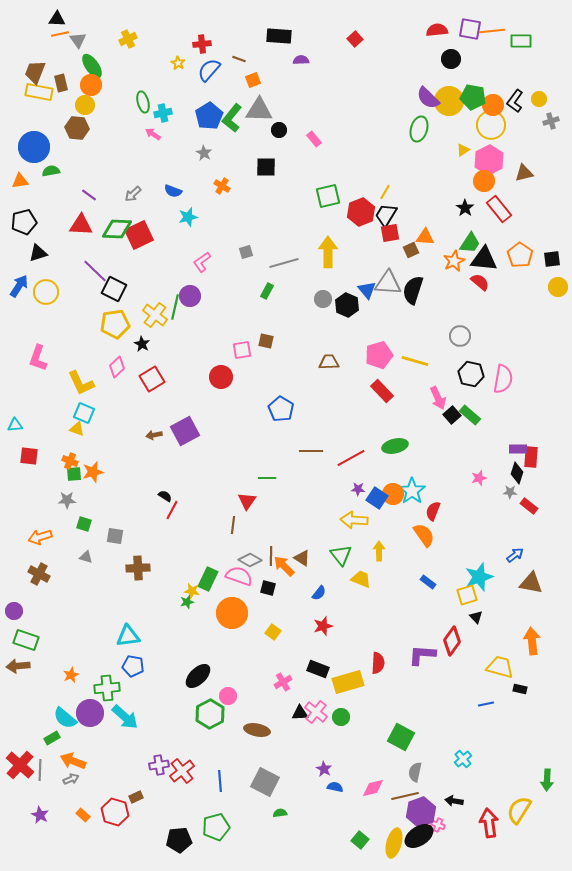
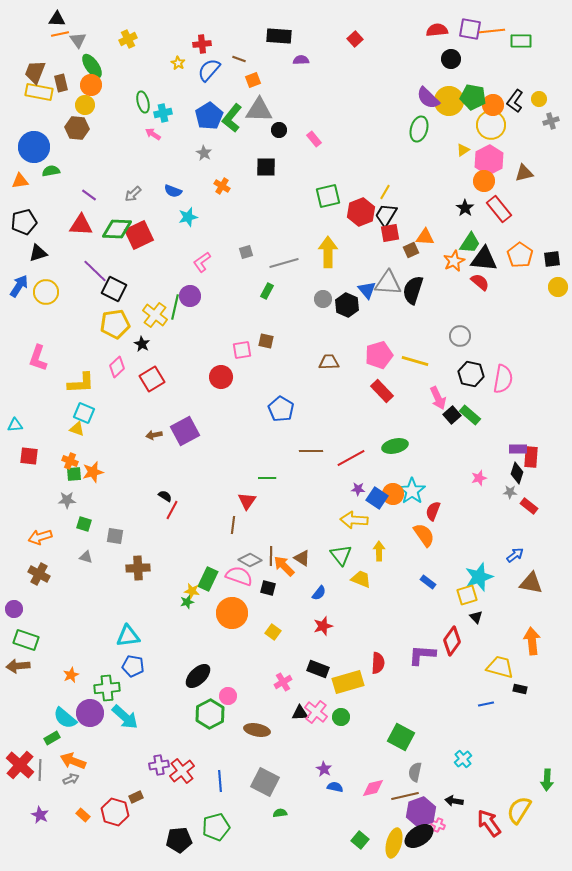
yellow L-shape at (81, 383): rotated 68 degrees counterclockwise
purple circle at (14, 611): moved 2 px up
red arrow at (489, 823): rotated 28 degrees counterclockwise
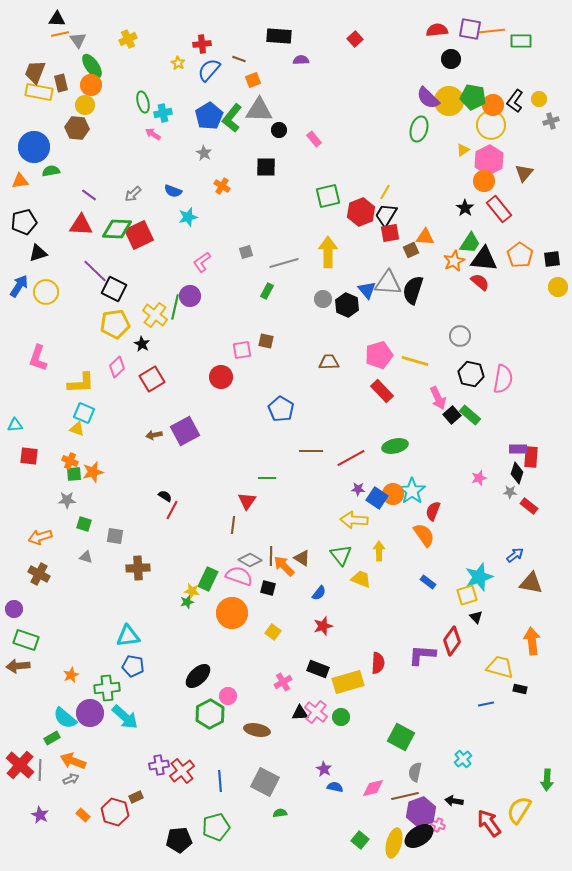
brown triangle at (524, 173): rotated 36 degrees counterclockwise
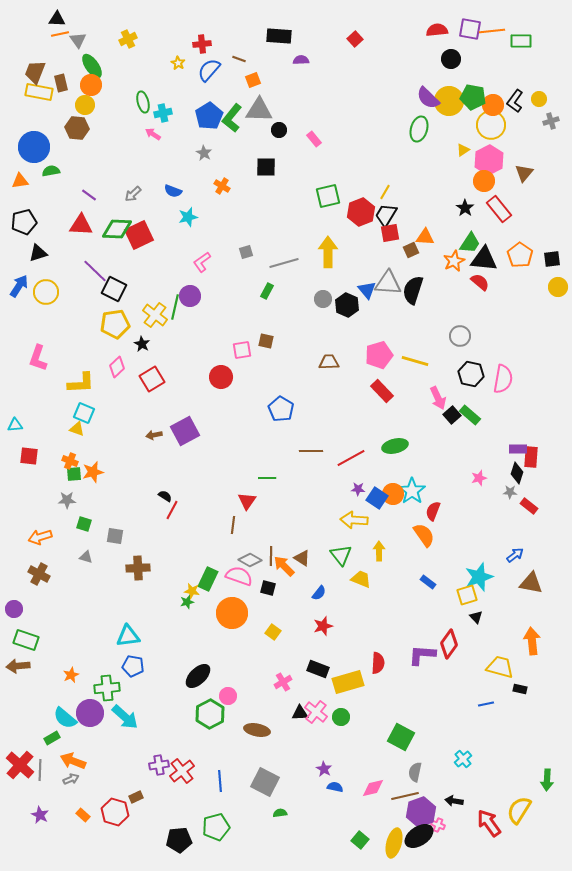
red diamond at (452, 641): moved 3 px left, 3 px down
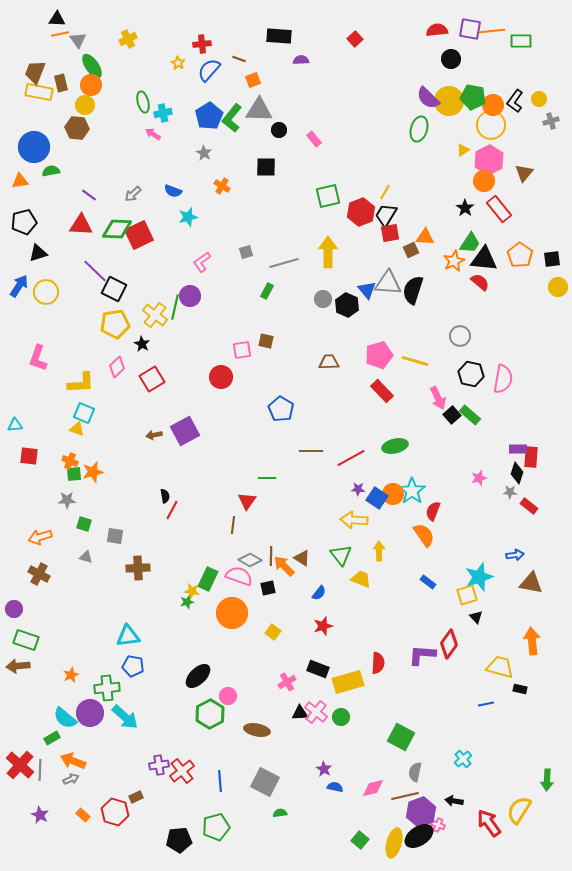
black semicircle at (165, 496): rotated 48 degrees clockwise
blue arrow at (515, 555): rotated 30 degrees clockwise
black square at (268, 588): rotated 28 degrees counterclockwise
pink cross at (283, 682): moved 4 px right
